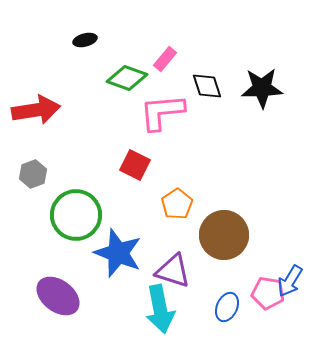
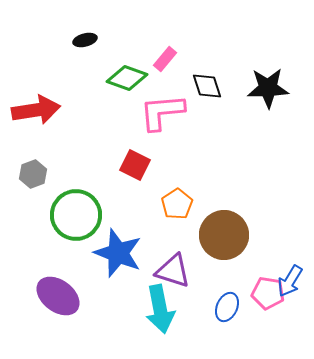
black star: moved 6 px right
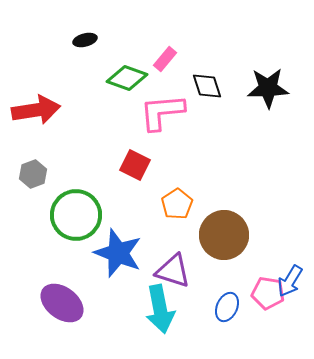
purple ellipse: moved 4 px right, 7 px down
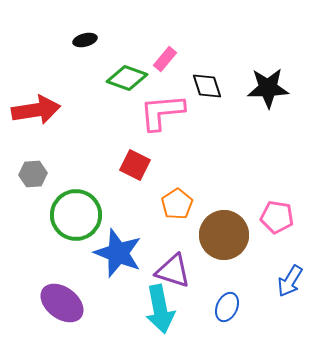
gray hexagon: rotated 16 degrees clockwise
pink pentagon: moved 9 px right, 76 px up
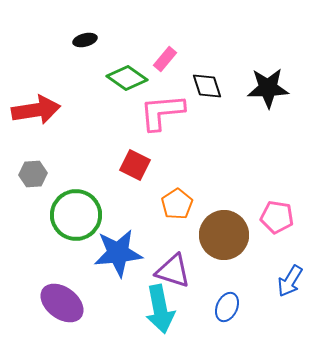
green diamond: rotated 15 degrees clockwise
blue star: rotated 27 degrees counterclockwise
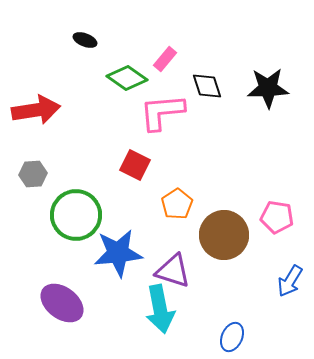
black ellipse: rotated 35 degrees clockwise
blue ellipse: moved 5 px right, 30 px down
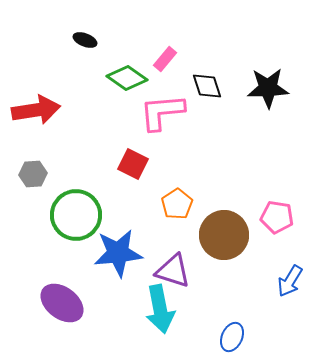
red square: moved 2 px left, 1 px up
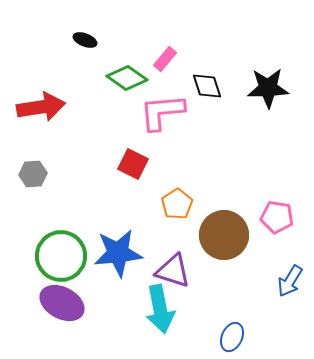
red arrow: moved 5 px right, 3 px up
green circle: moved 15 px left, 41 px down
purple ellipse: rotated 9 degrees counterclockwise
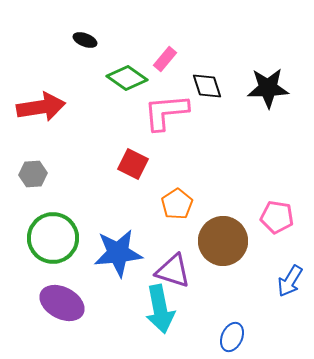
pink L-shape: moved 4 px right
brown circle: moved 1 px left, 6 px down
green circle: moved 8 px left, 18 px up
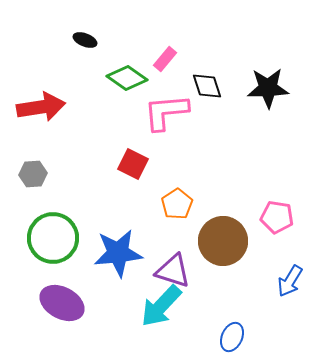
cyan arrow: moved 1 px right, 3 px up; rotated 54 degrees clockwise
